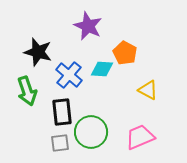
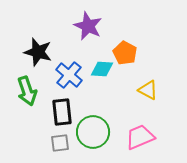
green circle: moved 2 px right
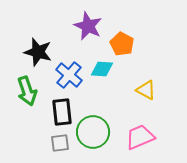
orange pentagon: moved 3 px left, 9 px up
yellow triangle: moved 2 px left
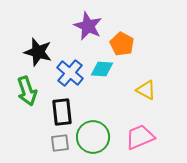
blue cross: moved 1 px right, 2 px up
green circle: moved 5 px down
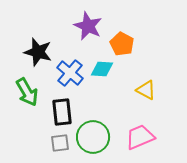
green arrow: moved 1 px down; rotated 12 degrees counterclockwise
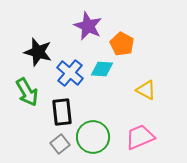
gray square: moved 1 px down; rotated 30 degrees counterclockwise
